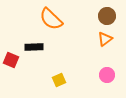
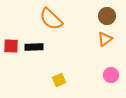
red square: moved 14 px up; rotated 21 degrees counterclockwise
pink circle: moved 4 px right
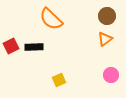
red square: rotated 28 degrees counterclockwise
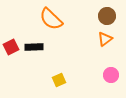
red square: moved 1 px down
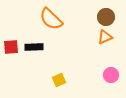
brown circle: moved 1 px left, 1 px down
orange triangle: moved 2 px up; rotated 14 degrees clockwise
red square: rotated 21 degrees clockwise
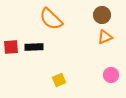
brown circle: moved 4 px left, 2 px up
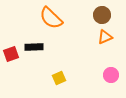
orange semicircle: moved 1 px up
red square: moved 7 px down; rotated 14 degrees counterclockwise
yellow square: moved 2 px up
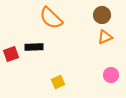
yellow square: moved 1 px left, 4 px down
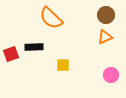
brown circle: moved 4 px right
yellow square: moved 5 px right, 17 px up; rotated 24 degrees clockwise
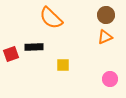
pink circle: moved 1 px left, 4 px down
